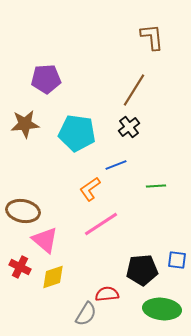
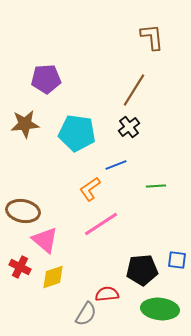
green ellipse: moved 2 px left
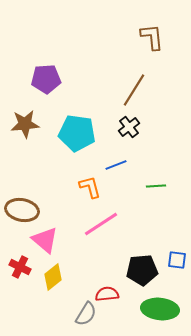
orange L-shape: moved 2 px up; rotated 110 degrees clockwise
brown ellipse: moved 1 px left, 1 px up
yellow diamond: rotated 20 degrees counterclockwise
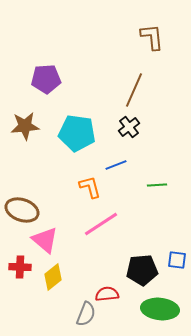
brown line: rotated 8 degrees counterclockwise
brown star: moved 2 px down
green line: moved 1 px right, 1 px up
brown ellipse: rotated 8 degrees clockwise
red cross: rotated 25 degrees counterclockwise
gray semicircle: rotated 10 degrees counterclockwise
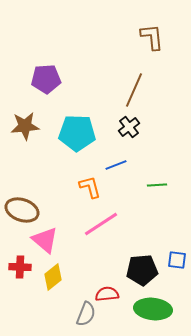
cyan pentagon: rotated 6 degrees counterclockwise
green ellipse: moved 7 px left
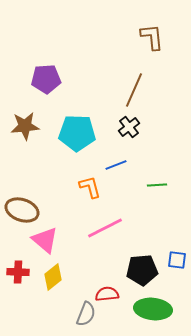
pink line: moved 4 px right, 4 px down; rotated 6 degrees clockwise
red cross: moved 2 px left, 5 px down
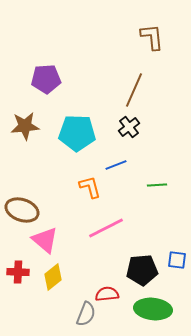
pink line: moved 1 px right
